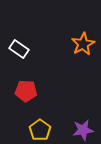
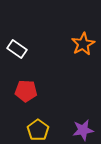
white rectangle: moved 2 px left
yellow pentagon: moved 2 px left
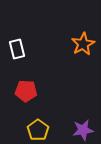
white rectangle: rotated 42 degrees clockwise
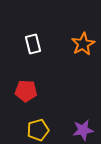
white rectangle: moved 16 px right, 5 px up
yellow pentagon: rotated 20 degrees clockwise
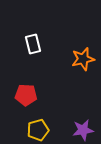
orange star: moved 15 px down; rotated 15 degrees clockwise
red pentagon: moved 4 px down
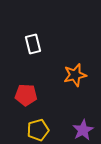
orange star: moved 8 px left, 16 px down
purple star: rotated 20 degrees counterclockwise
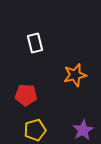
white rectangle: moved 2 px right, 1 px up
yellow pentagon: moved 3 px left
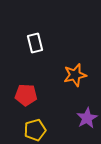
purple star: moved 4 px right, 12 px up
